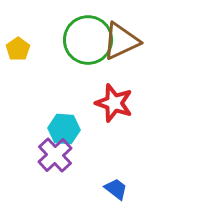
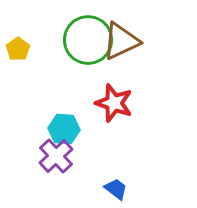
purple cross: moved 1 px right, 1 px down
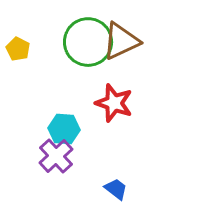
green circle: moved 2 px down
yellow pentagon: rotated 10 degrees counterclockwise
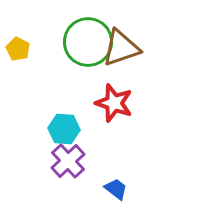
brown triangle: moved 7 px down; rotated 6 degrees clockwise
purple cross: moved 12 px right, 5 px down
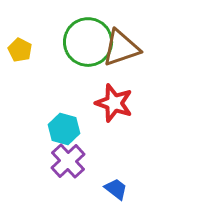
yellow pentagon: moved 2 px right, 1 px down
cyan hexagon: rotated 12 degrees clockwise
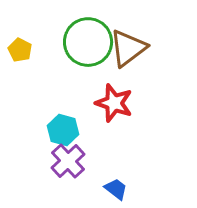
brown triangle: moved 7 px right; rotated 18 degrees counterclockwise
cyan hexagon: moved 1 px left, 1 px down
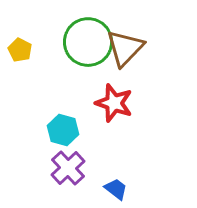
brown triangle: moved 3 px left; rotated 9 degrees counterclockwise
purple cross: moved 7 px down
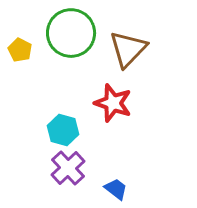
green circle: moved 17 px left, 9 px up
brown triangle: moved 3 px right, 1 px down
red star: moved 1 px left
